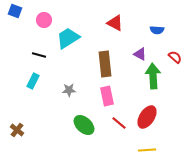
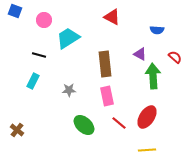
red triangle: moved 3 px left, 6 px up
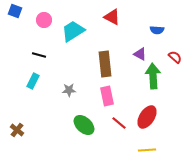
cyan trapezoid: moved 5 px right, 7 px up
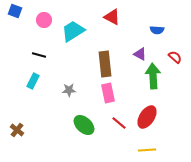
pink rectangle: moved 1 px right, 3 px up
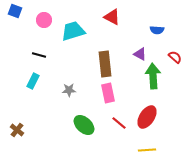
cyan trapezoid: rotated 15 degrees clockwise
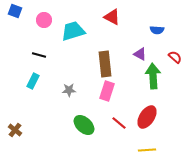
pink rectangle: moved 1 px left, 2 px up; rotated 30 degrees clockwise
brown cross: moved 2 px left
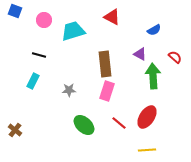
blue semicircle: moved 3 px left; rotated 32 degrees counterclockwise
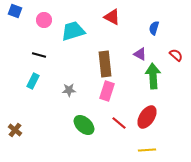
blue semicircle: moved 2 px up; rotated 136 degrees clockwise
red semicircle: moved 1 px right, 2 px up
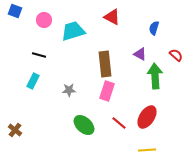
green arrow: moved 2 px right
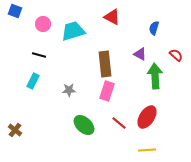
pink circle: moved 1 px left, 4 px down
